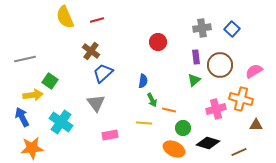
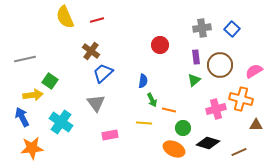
red circle: moved 2 px right, 3 px down
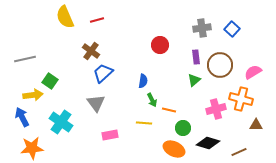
pink semicircle: moved 1 px left, 1 px down
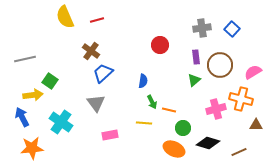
green arrow: moved 2 px down
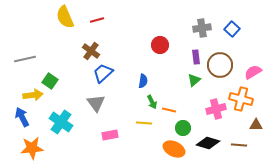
brown line: moved 7 px up; rotated 28 degrees clockwise
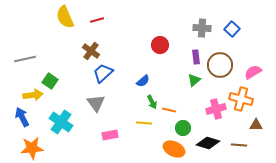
gray cross: rotated 12 degrees clockwise
blue semicircle: rotated 40 degrees clockwise
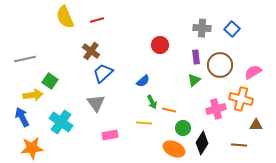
black diamond: moved 6 px left; rotated 75 degrees counterclockwise
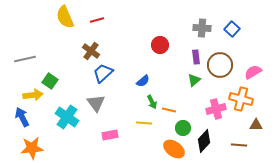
cyan cross: moved 6 px right, 5 px up
black diamond: moved 2 px right, 2 px up; rotated 10 degrees clockwise
orange ellipse: rotated 10 degrees clockwise
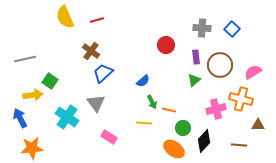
red circle: moved 6 px right
blue arrow: moved 2 px left, 1 px down
brown triangle: moved 2 px right
pink rectangle: moved 1 px left, 2 px down; rotated 42 degrees clockwise
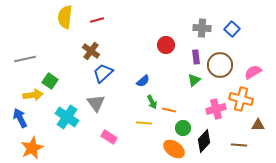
yellow semicircle: rotated 30 degrees clockwise
orange star: rotated 20 degrees counterclockwise
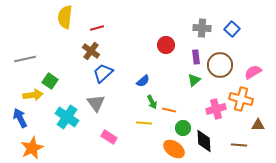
red line: moved 8 px down
black diamond: rotated 45 degrees counterclockwise
